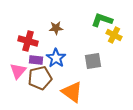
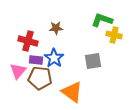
yellow cross: rotated 14 degrees counterclockwise
blue star: moved 2 px left
brown pentagon: rotated 20 degrees clockwise
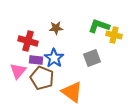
green L-shape: moved 3 px left, 6 px down
gray square: moved 1 px left, 3 px up; rotated 12 degrees counterclockwise
brown pentagon: moved 2 px right; rotated 15 degrees clockwise
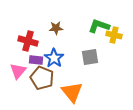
gray square: moved 2 px left, 1 px up; rotated 12 degrees clockwise
orange triangle: rotated 15 degrees clockwise
